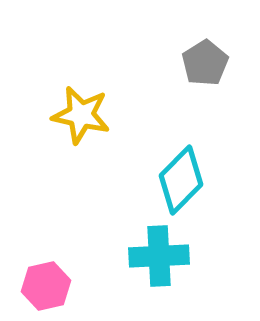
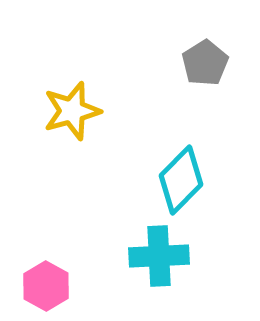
yellow star: moved 9 px left, 4 px up; rotated 28 degrees counterclockwise
pink hexagon: rotated 18 degrees counterclockwise
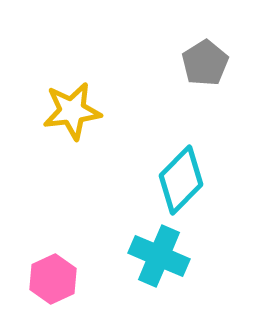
yellow star: rotated 8 degrees clockwise
cyan cross: rotated 26 degrees clockwise
pink hexagon: moved 7 px right, 7 px up; rotated 6 degrees clockwise
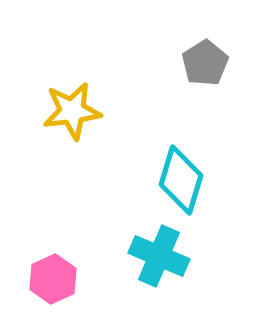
cyan diamond: rotated 28 degrees counterclockwise
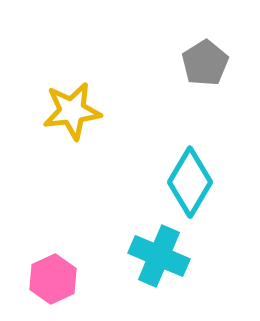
cyan diamond: moved 9 px right, 2 px down; rotated 14 degrees clockwise
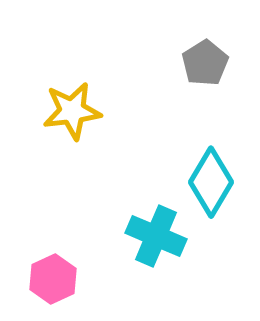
cyan diamond: moved 21 px right
cyan cross: moved 3 px left, 20 px up
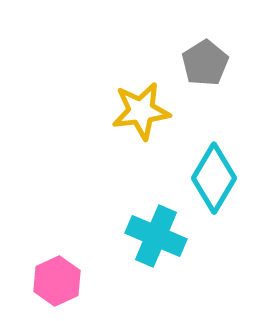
yellow star: moved 69 px right
cyan diamond: moved 3 px right, 4 px up
pink hexagon: moved 4 px right, 2 px down
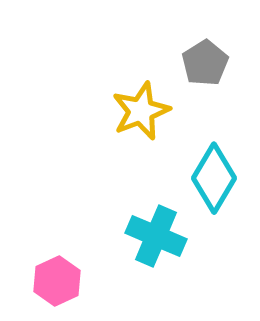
yellow star: rotated 14 degrees counterclockwise
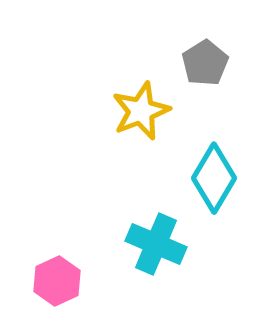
cyan cross: moved 8 px down
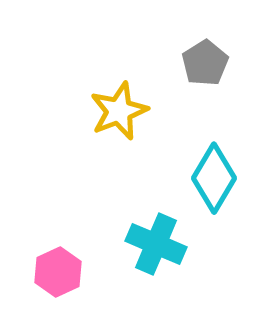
yellow star: moved 22 px left
pink hexagon: moved 1 px right, 9 px up
